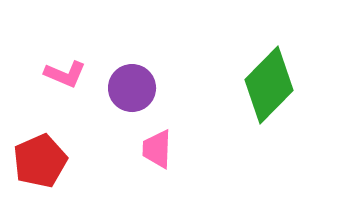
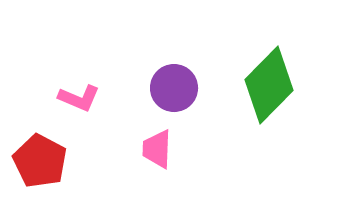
pink L-shape: moved 14 px right, 24 px down
purple circle: moved 42 px right
red pentagon: rotated 20 degrees counterclockwise
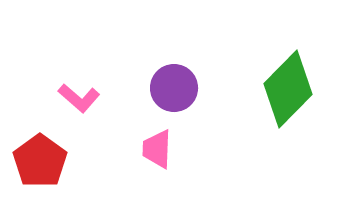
green diamond: moved 19 px right, 4 px down
pink L-shape: rotated 18 degrees clockwise
red pentagon: rotated 8 degrees clockwise
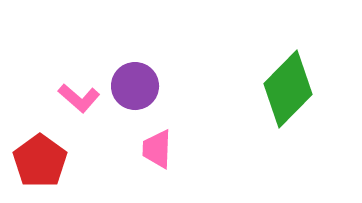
purple circle: moved 39 px left, 2 px up
